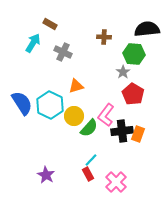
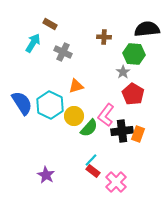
red rectangle: moved 5 px right, 3 px up; rotated 24 degrees counterclockwise
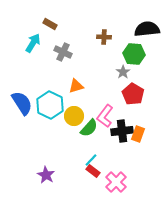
pink L-shape: moved 1 px left, 1 px down
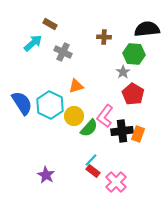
cyan arrow: rotated 18 degrees clockwise
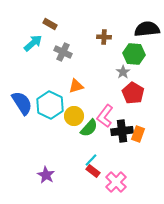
red pentagon: moved 1 px up
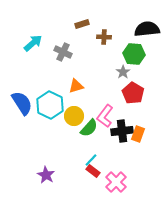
brown rectangle: moved 32 px right; rotated 48 degrees counterclockwise
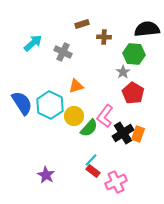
black cross: moved 1 px right, 2 px down; rotated 25 degrees counterclockwise
pink cross: rotated 20 degrees clockwise
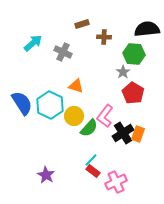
orange triangle: rotated 35 degrees clockwise
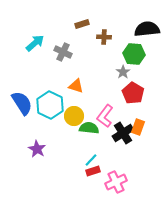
cyan arrow: moved 2 px right
green semicircle: rotated 126 degrees counterclockwise
orange rectangle: moved 7 px up
red rectangle: rotated 56 degrees counterclockwise
purple star: moved 9 px left, 26 px up
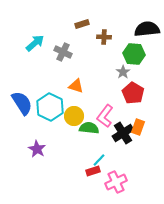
cyan hexagon: moved 2 px down
cyan line: moved 8 px right
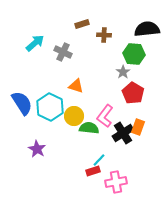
brown cross: moved 2 px up
pink cross: rotated 15 degrees clockwise
